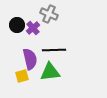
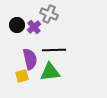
purple cross: moved 1 px right, 1 px up
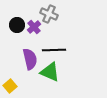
green triangle: rotated 30 degrees clockwise
yellow square: moved 12 px left, 10 px down; rotated 24 degrees counterclockwise
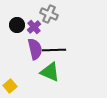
purple semicircle: moved 5 px right, 10 px up
